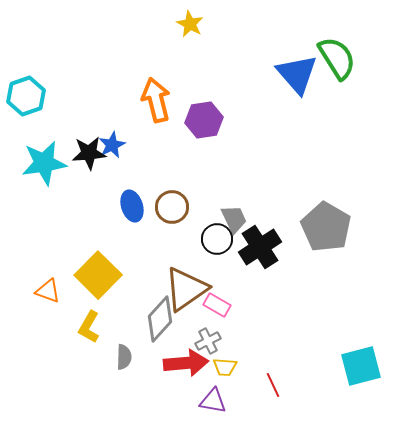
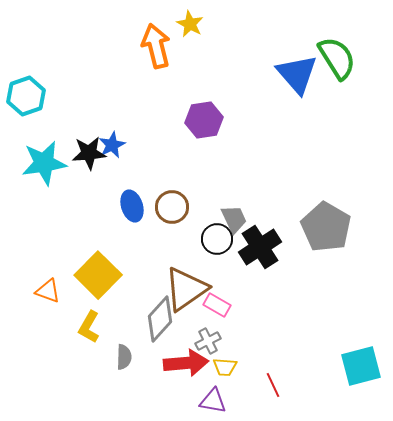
orange arrow: moved 54 px up
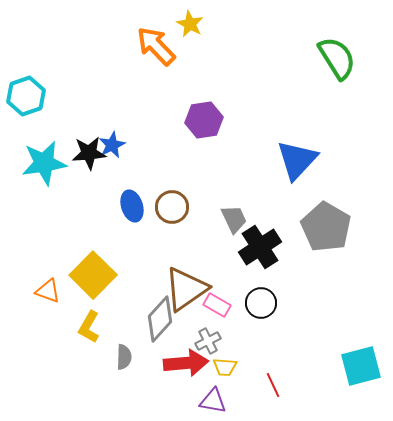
orange arrow: rotated 30 degrees counterclockwise
blue triangle: moved 86 px down; rotated 24 degrees clockwise
black circle: moved 44 px right, 64 px down
yellow square: moved 5 px left
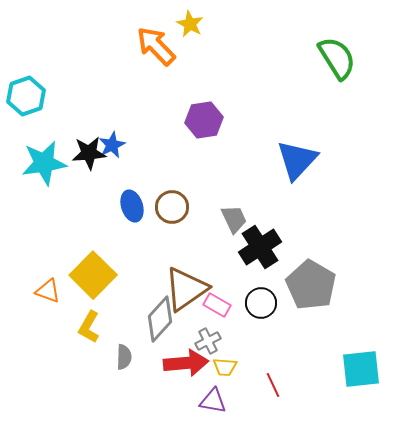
gray pentagon: moved 15 px left, 58 px down
cyan square: moved 3 px down; rotated 9 degrees clockwise
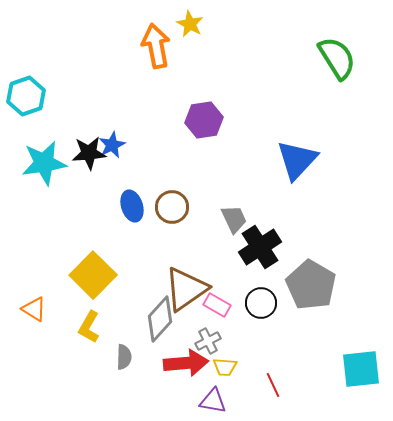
orange arrow: rotated 33 degrees clockwise
orange triangle: moved 14 px left, 18 px down; rotated 12 degrees clockwise
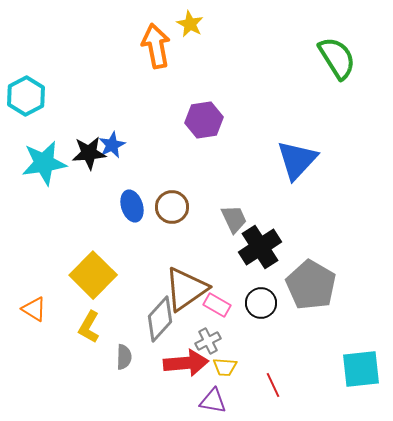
cyan hexagon: rotated 9 degrees counterclockwise
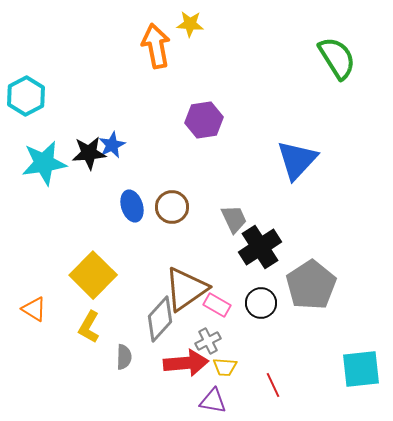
yellow star: rotated 24 degrees counterclockwise
gray pentagon: rotated 9 degrees clockwise
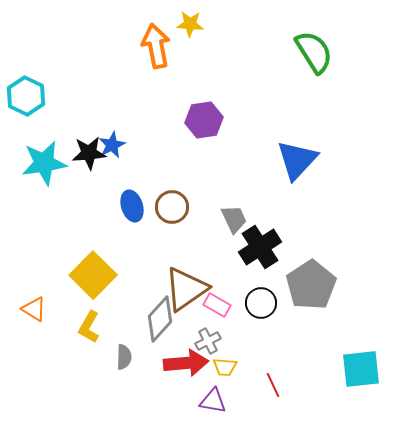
green semicircle: moved 23 px left, 6 px up
cyan hexagon: rotated 6 degrees counterclockwise
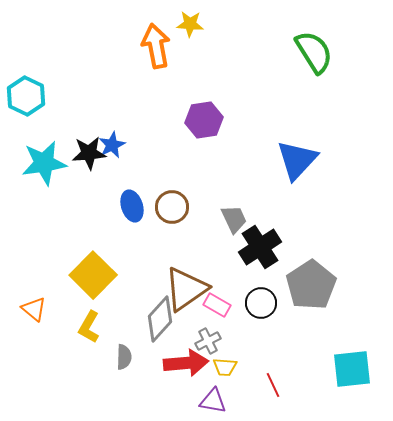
orange triangle: rotated 8 degrees clockwise
cyan square: moved 9 px left
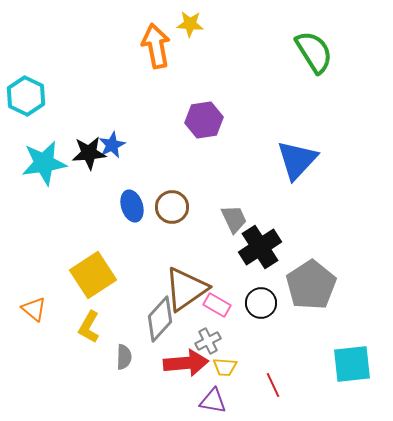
yellow square: rotated 12 degrees clockwise
cyan square: moved 5 px up
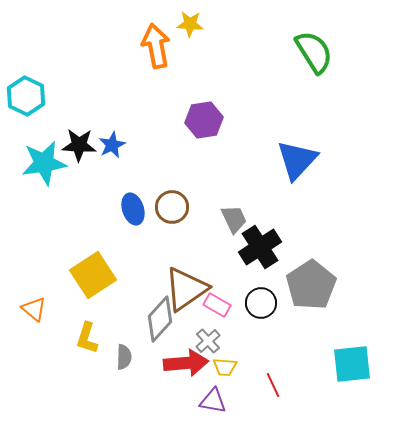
black star: moved 10 px left, 8 px up; rotated 8 degrees clockwise
blue ellipse: moved 1 px right, 3 px down
yellow L-shape: moved 2 px left, 11 px down; rotated 12 degrees counterclockwise
gray cross: rotated 15 degrees counterclockwise
